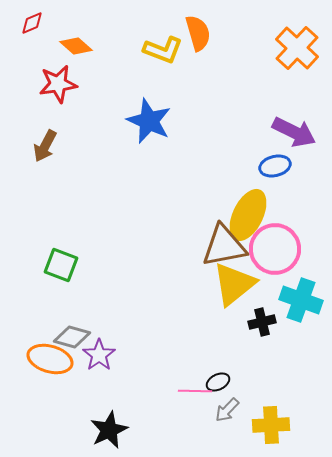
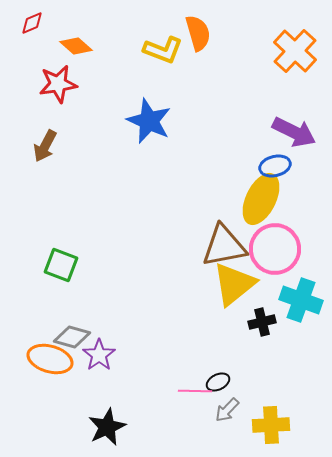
orange cross: moved 2 px left, 3 px down
yellow ellipse: moved 13 px right, 16 px up
black star: moved 2 px left, 3 px up
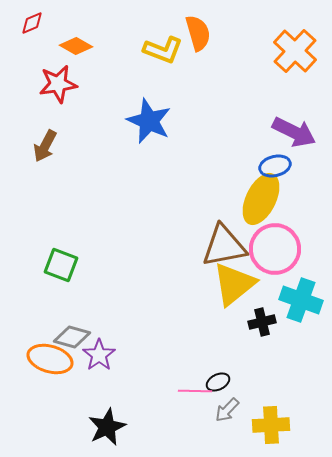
orange diamond: rotated 12 degrees counterclockwise
